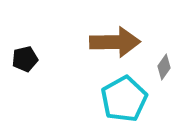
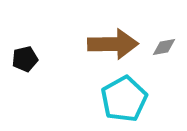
brown arrow: moved 2 px left, 2 px down
gray diamond: moved 20 px up; rotated 45 degrees clockwise
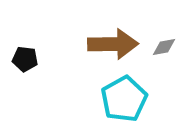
black pentagon: rotated 20 degrees clockwise
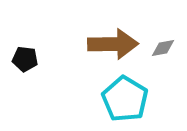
gray diamond: moved 1 px left, 1 px down
cyan pentagon: moved 1 px right; rotated 12 degrees counterclockwise
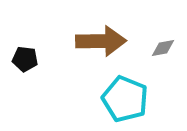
brown arrow: moved 12 px left, 3 px up
cyan pentagon: rotated 9 degrees counterclockwise
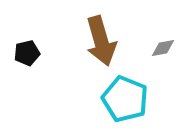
brown arrow: rotated 75 degrees clockwise
black pentagon: moved 2 px right, 6 px up; rotated 20 degrees counterclockwise
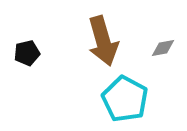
brown arrow: moved 2 px right
cyan pentagon: rotated 6 degrees clockwise
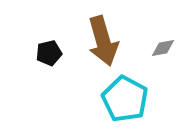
black pentagon: moved 22 px right
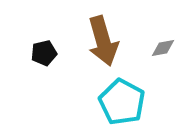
black pentagon: moved 5 px left
cyan pentagon: moved 3 px left, 3 px down
